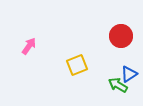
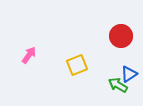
pink arrow: moved 9 px down
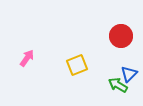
pink arrow: moved 2 px left, 3 px down
blue triangle: rotated 12 degrees counterclockwise
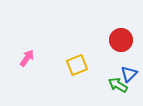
red circle: moved 4 px down
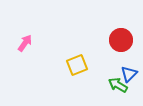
pink arrow: moved 2 px left, 15 px up
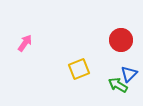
yellow square: moved 2 px right, 4 px down
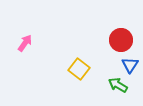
yellow square: rotated 30 degrees counterclockwise
blue triangle: moved 1 px right, 9 px up; rotated 12 degrees counterclockwise
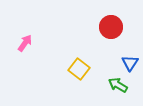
red circle: moved 10 px left, 13 px up
blue triangle: moved 2 px up
